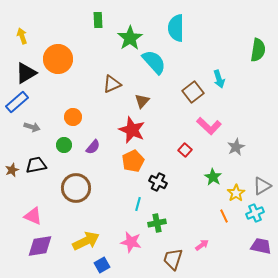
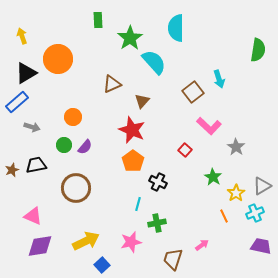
purple semicircle at (93, 147): moved 8 px left
gray star at (236, 147): rotated 12 degrees counterclockwise
orange pentagon at (133, 161): rotated 10 degrees counterclockwise
pink star at (131, 242): rotated 25 degrees counterclockwise
blue square at (102, 265): rotated 14 degrees counterclockwise
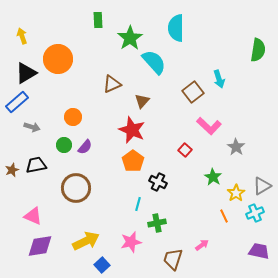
purple trapezoid at (261, 246): moved 2 px left, 5 px down
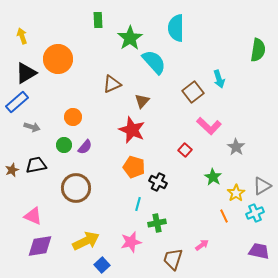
orange pentagon at (133, 161): moved 1 px right, 6 px down; rotated 20 degrees counterclockwise
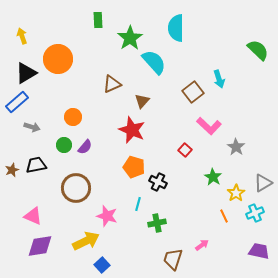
green semicircle at (258, 50): rotated 55 degrees counterclockwise
gray triangle at (262, 186): moved 1 px right, 3 px up
pink star at (131, 242): moved 24 px left, 26 px up; rotated 30 degrees clockwise
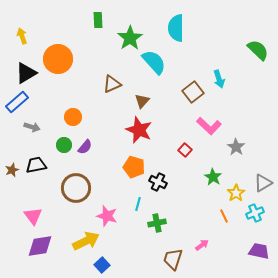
red star at (132, 130): moved 7 px right
pink triangle at (33, 216): rotated 30 degrees clockwise
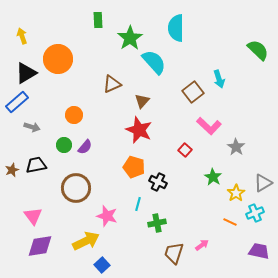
orange circle at (73, 117): moved 1 px right, 2 px up
orange line at (224, 216): moved 6 px right, 6 px down; rotated 40 degrees counterclockwise
brown trapezoid at (173, 259): moved 1 px right, 6 px up
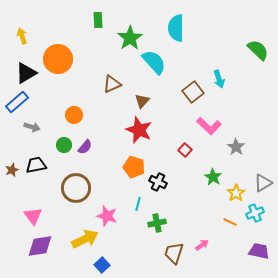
yellow arrow at (86, 241): moved 1 px left, 2 px up
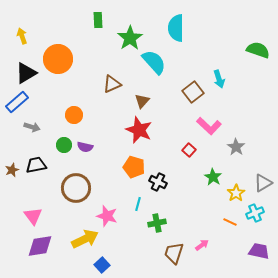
green semicircle at (258, 50): rotated 25 degrees counterclockwise
purple semicircle at (85, 147): rotated 63 degrees clockwise
red square at (185, 150): moved 4 px right
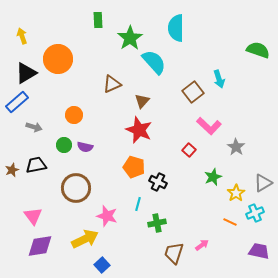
gray arrow at (32, 127): moved 2 px right
green star at (213, 177): rotated 18 degrees clockwise
